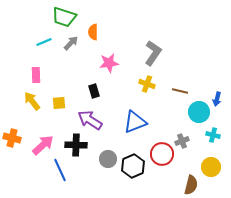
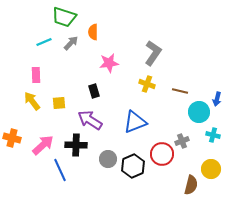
yellow circle: moved 2 px down
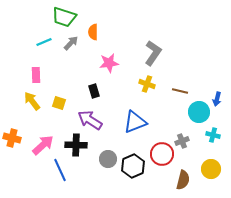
yellow square: rotated 24 degrees clockwise
brown semicircle: moved 8 px left, 5 px up
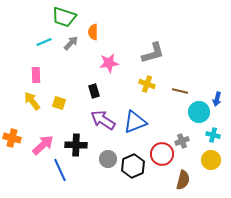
gray L-shape: rotated 40 degrees clockwise
purple arrow: moved 13 px right
yellow circle: moved 9 px up
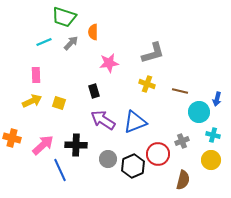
yellow arrow: rotated 102 degrees clockwise
red circle: moved 4 px left
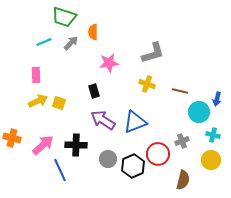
yellow arrow: moved 6 px right
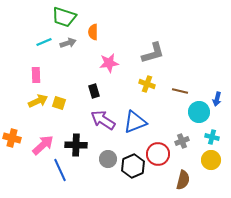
gray arrow: moved 3 px left; rotated 28 degrees clockwise
cyan cross: moved 1 px left, 2 px down
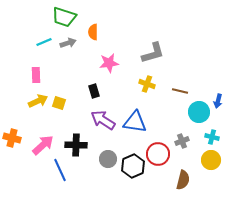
blue arrow: moved 1 px right, 2 px down
blue triangle: rotated 30 degrees clockwise
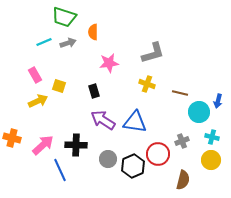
pink rectangle: moved 1 px left; rotated 28 degrees counterclockwise
brown line: moved 2 px down
yellow square: moved 17 px up
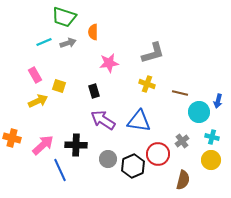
blue triangle: moved 4 px right, 1 px up
gray cross: rotated 16 degrees counterclockwise
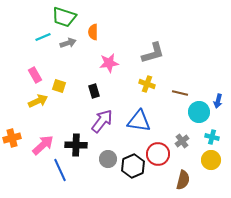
cyan line: moved 1 px left, 5 px up
purple arrow: moved 1 px left, 1 px down; rotated 95 degrees clockwise
orange cross: rotated 30 degrees counterclockwise
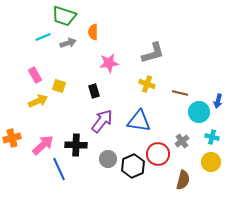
green trapezoid: moved 1 px up
yellow circle: moved 2 px down
blue line: moved 1 px left, 1 px up
